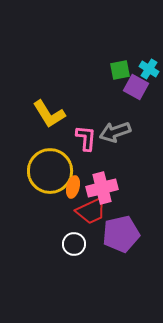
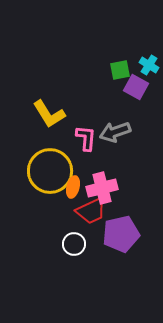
cyan cross: moved 4 px up
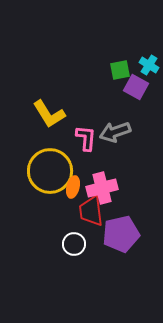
red trapezoid: rotated 108 degrees clockwise
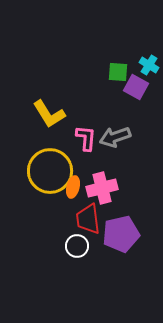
green square: moved 2 px left, 2 px down; rotated 15 degrees clockwise
gray arrow: moved 5 px down
red trapezoid: moved 3 px left, 8 px down
white circle: moved 3 px right, 2 px down
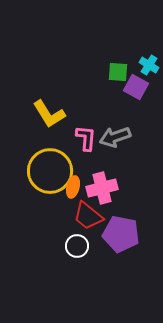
red trapezoid: moved 3 px up; rotated 44 degrees counterclockwise
purple pentagon: rotated 24 degrees clockwise
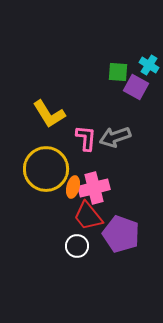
yellow circle: moved 4 px left, 2 px up
pink cross: moved 8 px left
red trapezoid: rotated 12 degrees clockwise
purple pentagon: rotated 9 degrees clockwise
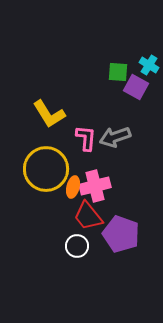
pink cross: moved 1 px right, 2 px up
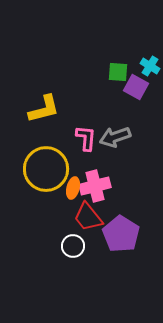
cyan cross: moved 1 px right, 1 px down
yellow L-shape: moved 5 px left, 5 px up; rotated 72 degrees counterclockwise
orange ellipse: moved 1 px down
red trapezoid: moved 1 px down
purple pentagon: rotated 12 degrees clockwise
white circle: moved 4 px left
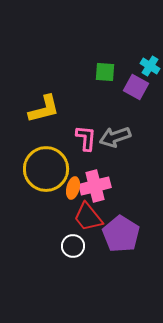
green square: moved 13 px left
